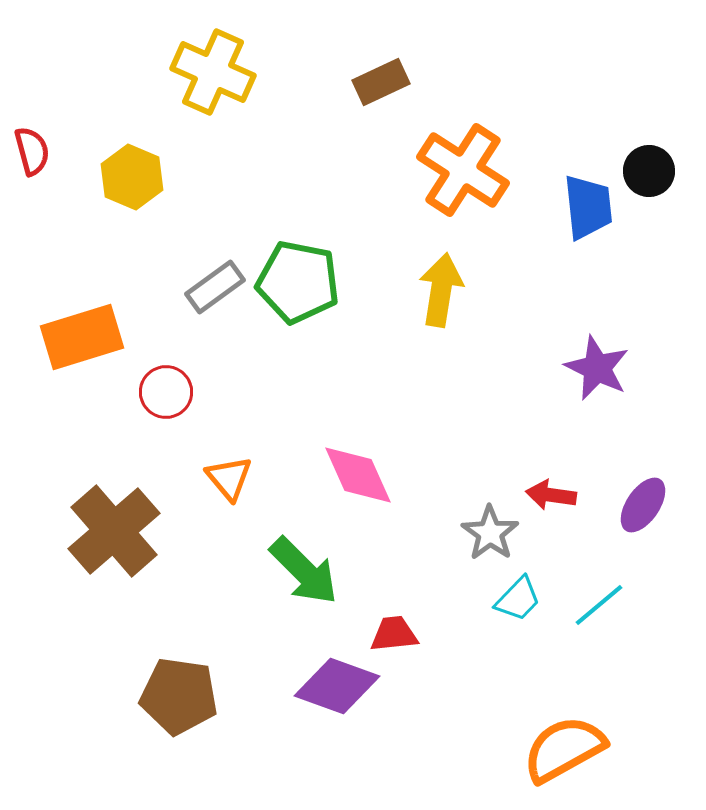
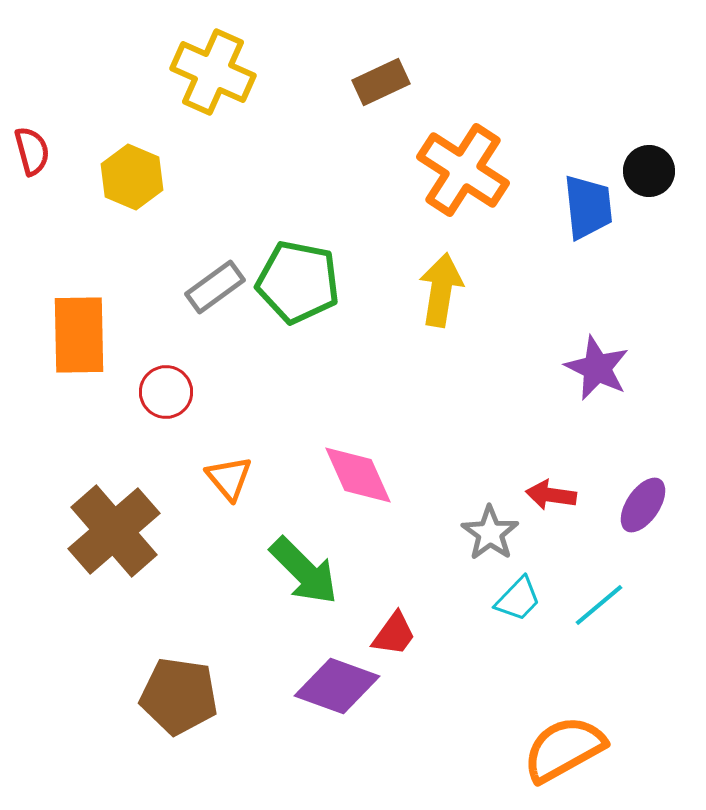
orange rectangle: moved 3 px left, 2 px up; rotated 74 degrees counterclockwise
red trapezoid: rotated 132 degrees clockwise
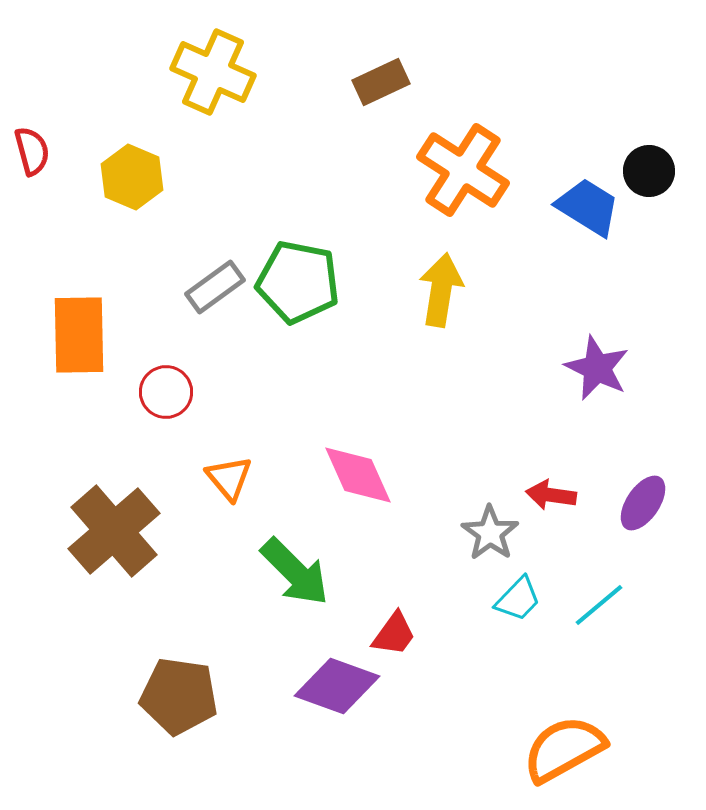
blue trapezoid: rotated 52 degrees counterclockwise
purple ellipse: moved 2 px up
green arrow: moved 9 px left, 1 px down
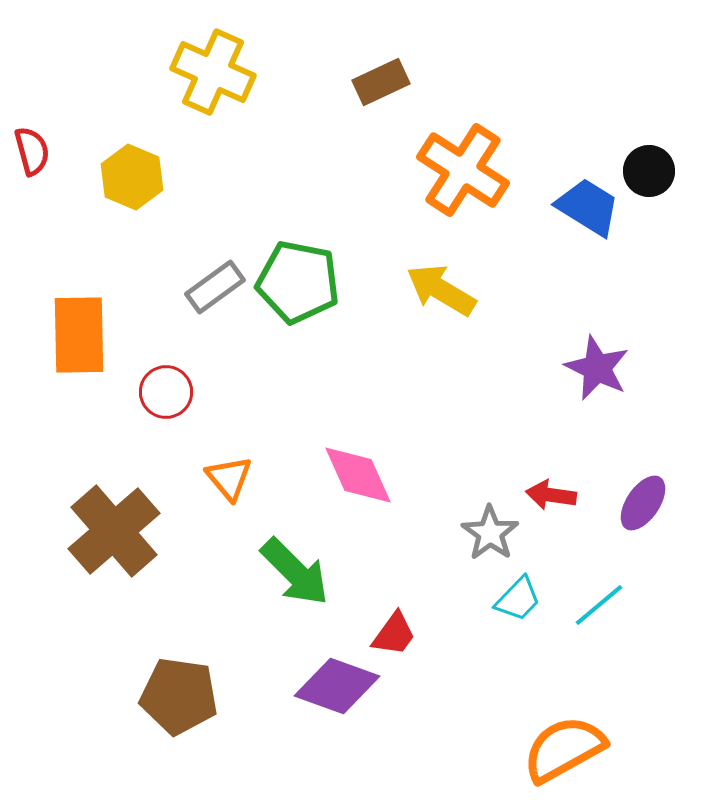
yellow arrow: rotated 68 degrees counterclockwise
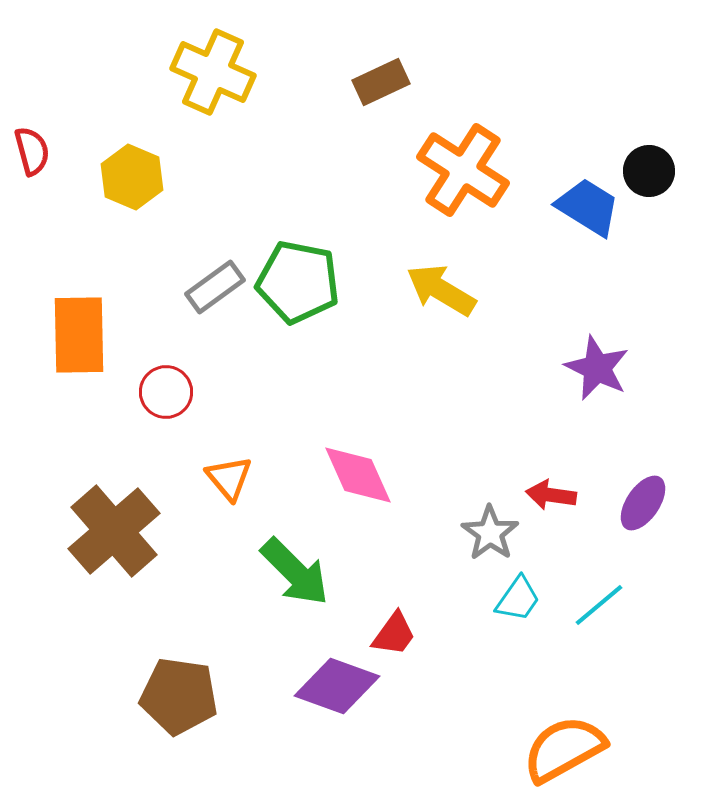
cyan trapezoid: rotated 9 degrees counterclockwise
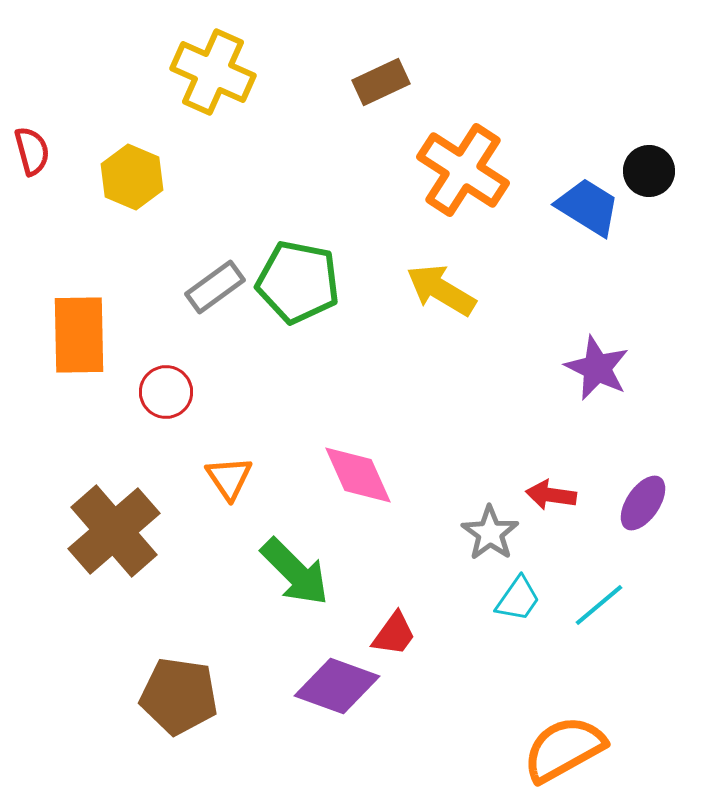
orange triangle: rotated 6 degrees clockwise
